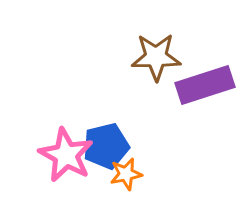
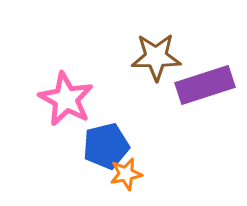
pink star: moved 56 px up
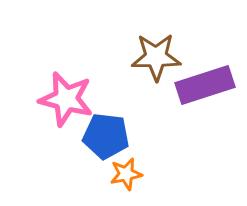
pink star: rotated 14 degrees counterclockwise
blue pentagon: moved 10 px up; rotated 21 degrees clockwise
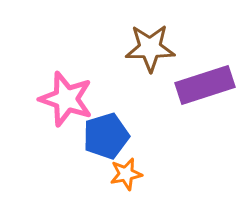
brown star: moved 6 px left, 9 px up
pink star: rotated 4 degrees clockwise
blue pentagon: rotated 24 degrees counterclockwise
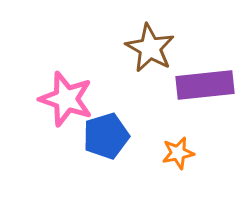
brown star: rotated 30 degrees clockwise
purple rectangle: rotated 12 degrees clockwise
orange star: moved 52 px right, 21 px up
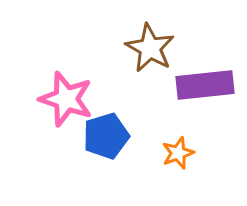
orange star: rotated 8 degrees counterclockwise
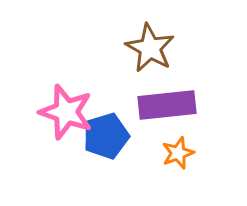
purple rectangle: moved 38 px left, 20 px down
pink star: moved 13 px down
